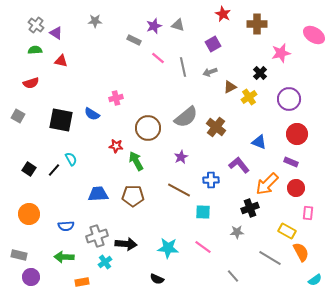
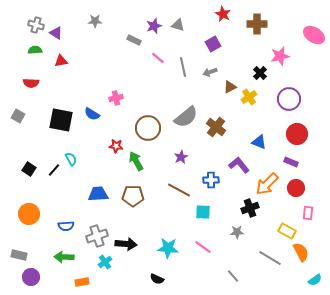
gray cross at (36, 25): rotated 21 degrees counterclockwise
pink star at (281, 53): moved 1 px left, 3 px down
red triangle at (61, 61): rotated 24 degrees counterclockwise
red semicircle at (31, 83): rotated 21 degrees clockwise
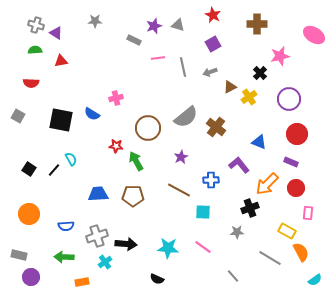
red star at (223, 14): moved 10 px left, 1 px down
pink line at (158, 58): rotated 48 degrees counterclockwise
